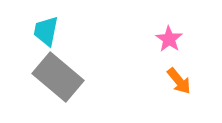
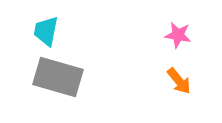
pink star: moved 9 px right, 4 px up; rotated 24 degrees counterclockwise
gray rectangle: rotated 24 degrees counterclockwise
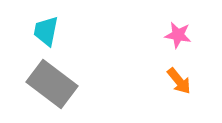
gray rectangle: moved 6 px left, 7 px down; rotated 21 degrees clockwise
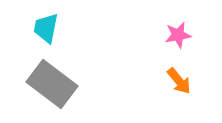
cyan trapezoid: moved 3 px up
pink star: rotated 20 degrees counterclockwise
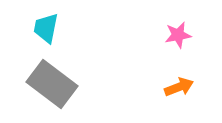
orange arrow: moved 6 px down; rotated 72 degrees counterclockwise
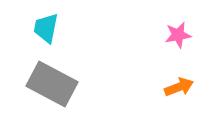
gray rectangle: rotated 9 degrees counterclockwise
